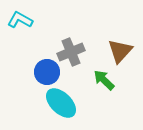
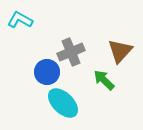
cyan ellipse: moved 2 px right
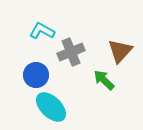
cyan L-shape: moved 22 px right, 11 px down
blue circle: moved 11 px left, 3 px down
cyan ellipse: moved 12 px left, 4 px down
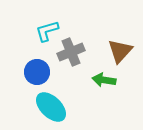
cyan L-shape: moved 5 px right; rotated 45 degrees counterclockwise
blue circle: moved 1 px right, 3 px up
green arrow: rotated 35 degrees counterclockwise
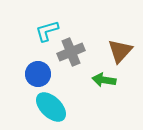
blue circle: moved 1 px right, 2 px down
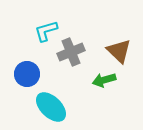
cyan L-shape: moved 1 px left
brown triangle: moved 1 px left; rotated 28 degrees counterclockwise
blue circle: moved 11 px left
green arrow: rotated 25 degrees counterclockwise
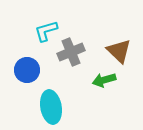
blue circle: moved 4 px up
cyan ellipse: rotated 36 degrees clockwise
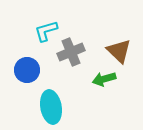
green arrow: moved 1 px up
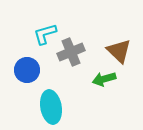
cyan L-shape: moved 1 px left, 3 px down
